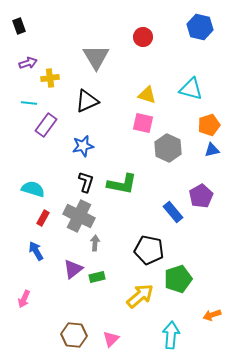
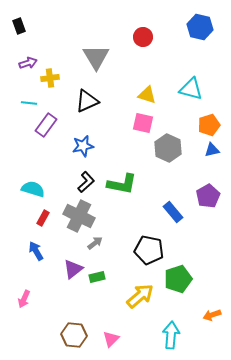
black L-shape: rotated 30 degrees clockwise
purple pentagon: moved 7 px right
gray arrow: rotated 49 degrees clockwise
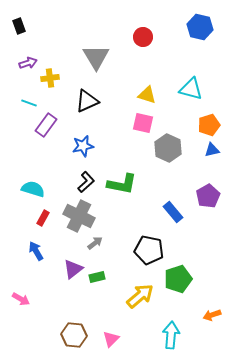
cyan line: rotated 14 degrees clockwise
pink arrow: moved 3 px left; rotated 84 degrees counterclockwise
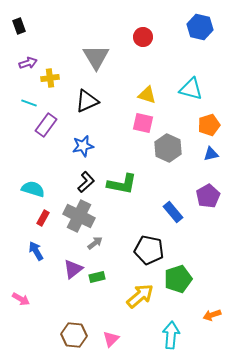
blue triangle: moved 1 px left, 4 px down
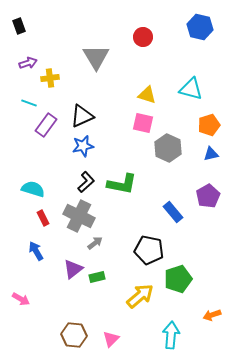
black triangle: moved 5 px left, 15 px down
red rectangle: rotated 56 degrees counterclockwise
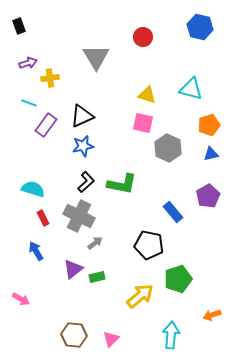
black pentagon: moved 5 px up
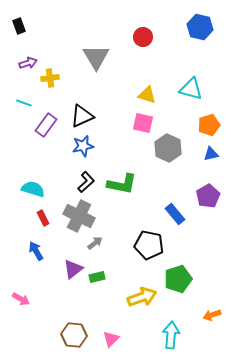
cyan line: moved 5 px left
blue rectangle: moved 2 px right, 2 px down
yellow arrow: moved 2 px right, 1 px down; rotated 20 degrees clockwise
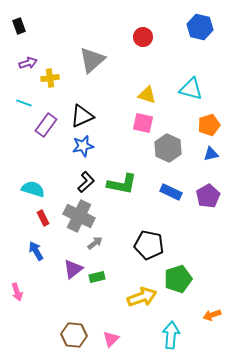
gray triangle: moved 4 px left, 3 px down; rotated 20 degrees clockwise
blue rectangle: moved 4 px left, 22 px up; rotated 25 degrees counterclockwise
pink arrow: moved 4 px left, 7 px up; rotated 42 degrees clockwise
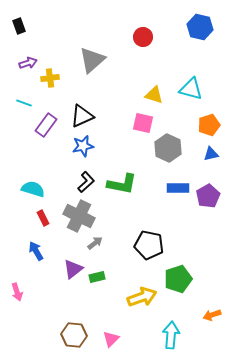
yellow triangle: moved 7 px right
blue rectangle: moved 7 px right, 4 px up; rotated 25 degrees counterclockwise
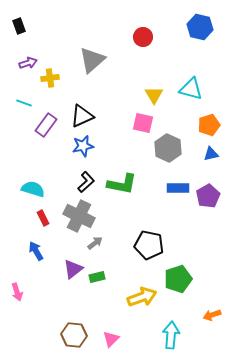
yellow triangle: rotated 42 degrees clockwise
